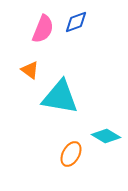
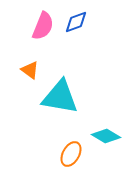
pink semicircle: moved 3 px up
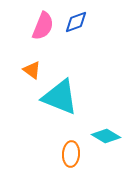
orange triangle: moved 2 px right
cyan triangle: rotated 12 degrees clockwise
orange ellipse: rotated 25 degrees counterclockwise
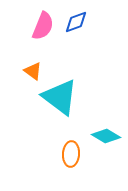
orange triangle: moved 1 px right, 1 px down
cyan triangle: rotated 15 degrees clockwise
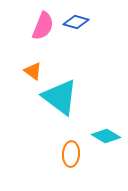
blue diamond: rotated 35 degrees clockwise
